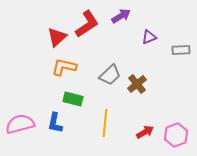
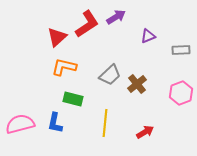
purple arrow: moved 5 px left, 1 px down
purple triangle: moved 1 px left, 1 px up
pink hexagon: moved 5 px right, 42 px up
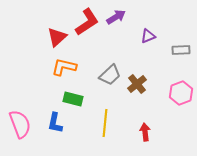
red L-shape: moved 2 px up
pink semicircle: rotated 84 degrees clockwise
red arrow: rotated 66 degrees counterclockwise
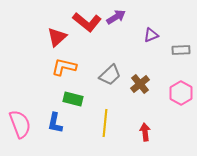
red L-shape: rotated 72 degrees clockwise
purple triangle: moved 3 px right, 1 px up
brown cross: moved 3 px right
pink hexagon: rotated 10 degrees counterclockwise
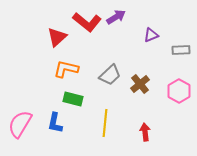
orange L-shape: moved 2 px right, 2 px down
pink hexagon: moved 2 px left, 2 px up
pink semicircle: rotated 128 degrees counterclockwise
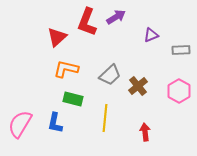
red L-shape: rotated 72 degrees clockwise
brown cross: moved 2 px left, 2 px down
yellow line: moved 5 px up
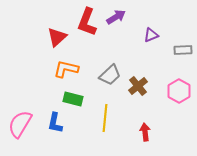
gray rectangle: moved 2 px right
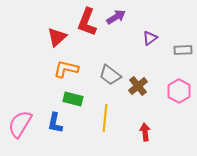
purple triangle: moved 1 px left, 3 px down; rotated 14 degrees counterclockwise
gray trapezoid: rotated 80 degrees clockwise
